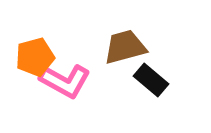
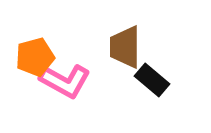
brown trapezoid: rotated 75 degrees counterclockwise
black rectangle: moved 1 px right
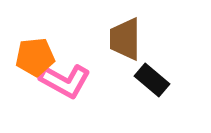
brown trapezoid: moved 8 px up
orange pentagon: rotated 9 degrees clockwise
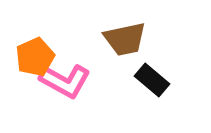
brown trapezoid: rotated 102 degrees counterclockwise
orange pentagon: rotated 18 degrees counterclockwise
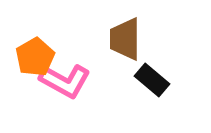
brown trapezoid: rotated 102 degrees clockwise
orange pentagon: rotated 6 degrees counterclockwise
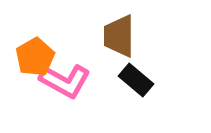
brown trapezoid: moved 6 px left, 3 px up
black rectangle: moved 16 px left
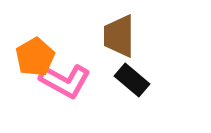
black rectangle: moved 4 px left
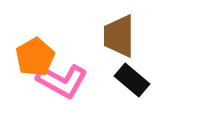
pink L-shape: moved 3 px left
